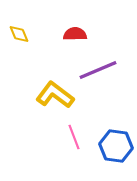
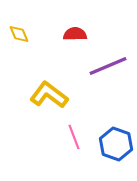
purple line: moved 10 px right, 4 px up
yellow L-shape: moved 6 px left
blue hexagon: moved 2 px up; rotated 12 degrees clockwise
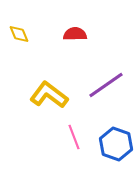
purple line: moved 2 px left, 19 px down; rotated 12 degrees counterclockwise
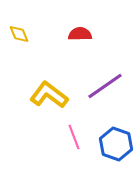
red semicircle: moved 5 px right
purple line: moved 1 px left, 1 px down
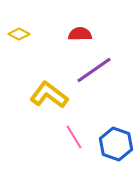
yellow diamond: rotated 40 degrees counterclockwise
purple line: moved 11 px left, 16 px up
pink line: rotated 10 degrees counterclockwise
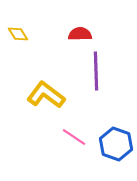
yellow diamond: moved 1 px left; rotated 30 degrees clockwise
purple line: moved 2 px right, 1 px down; rotated 57 degrees counterclockwise
yellow L-shape: moved 3 px left
pink line: rotated 25 degrees counterclockwise
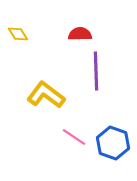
blue hexagon: moved 3 px left, 1 px up
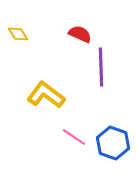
red semicircle: rotated 25 degrees clockwise
purple line: moved 5 px right, 4 px up
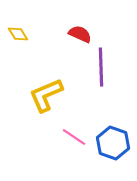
yellow L-shape: rotated 60 degrees counterclockwise
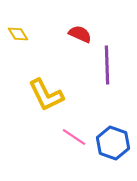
purple line: moved 6 px right, 2 px up
yellow L-shape: rotated 93 degrees counterclockwise
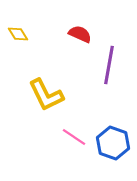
purple line: moved 2 px right; rotated 12 degrees clockwise
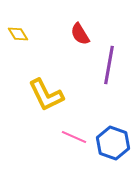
red semicircle: rotated 145 degrees counterclockwise
pink line: rotated 10 degrees counterclockwise
